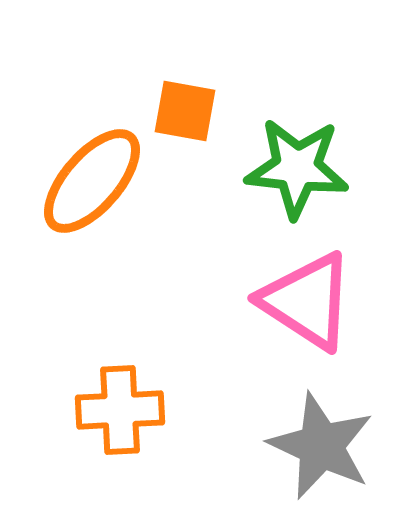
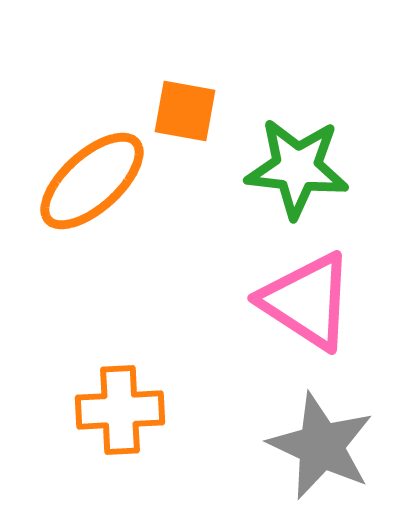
orange ellipse: rotated 7 degrees clockwise
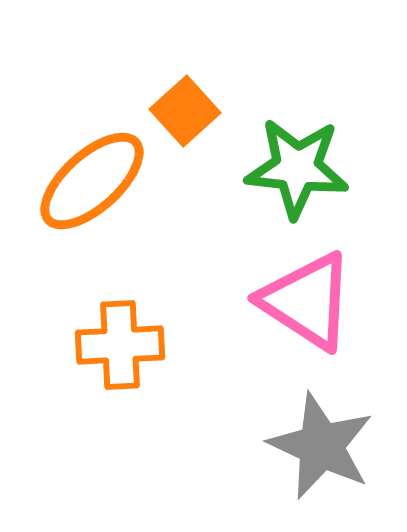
orange square: rotated 38 degrees clockwise
orange cross: moved 65 px up
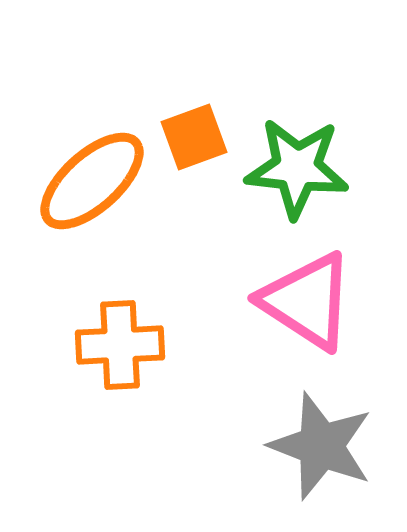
orange square: moved 9 px right, 26 px down; rotated 22 degrees clockwise
gray star: rotated 4 degrees counterclockwise
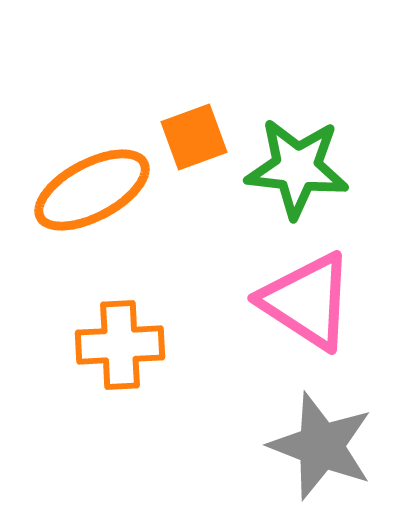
orange ellipse: moved 9 px down; rotated 14 degrees clockwise
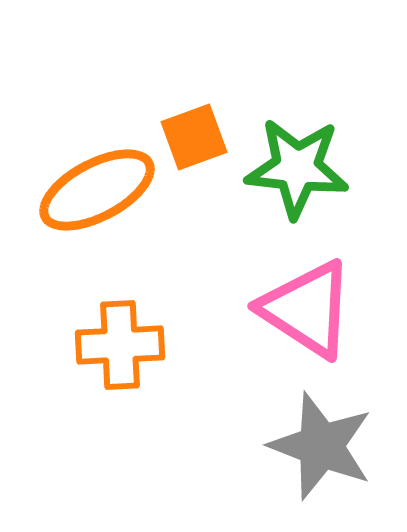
orange ellipse: moved 5 px right
pink triangle: moved 8 px down
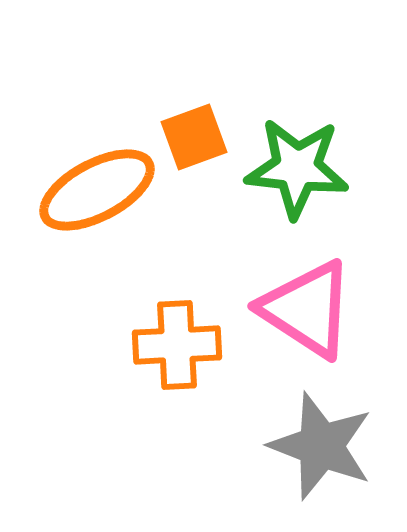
orange cross: moved 57 px right
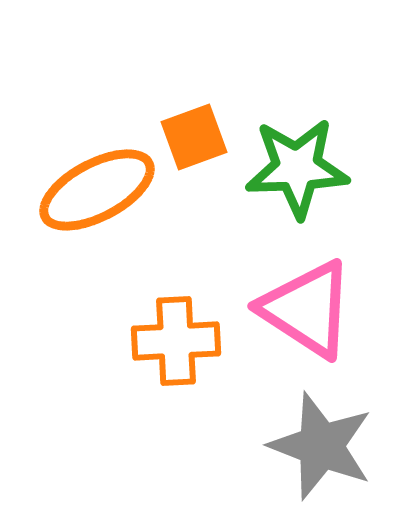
green star: rotated 8 degrees counterclockwise
orange cross: moved 1 px left, 4 px up
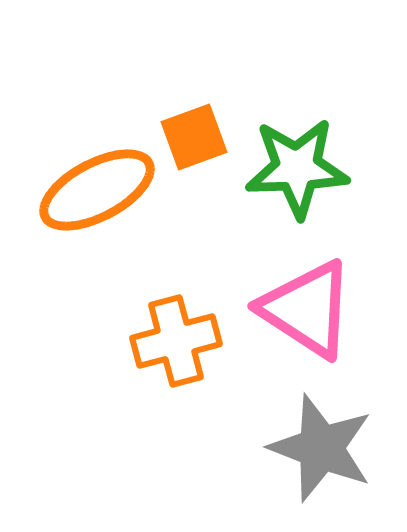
orange cross: rotated 12 degrees counterclockwise
gray star: moved 2 px down
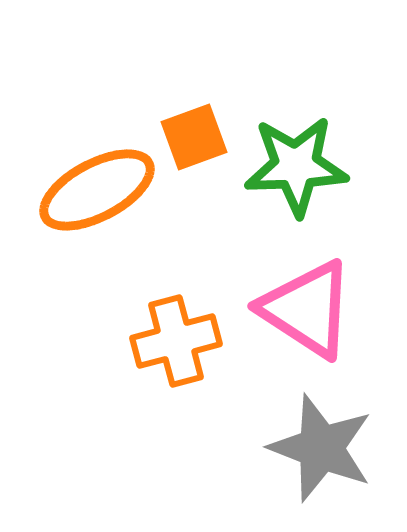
green star: moved 1 px left, 2 px up
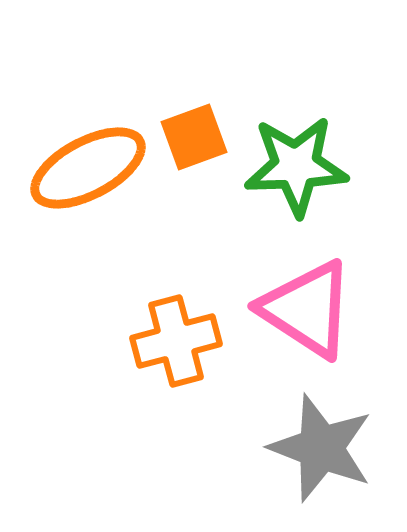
orange ellipse: moved 9 px left, 22 px up
